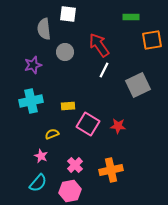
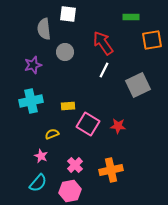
red arrow: moved 4 px right, 2 px up
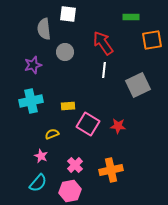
white line: rotated 21 degrees counterclockwise
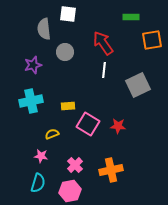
pink star: rotated 16 degrees counterclockwise
cyan semicircle: rotated 24 degrees counterclockwise
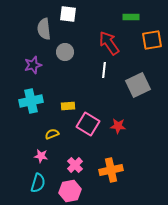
red arrow: moved 6 px right
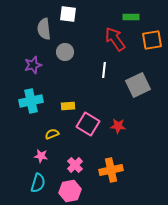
red arrow: moved 6 px right, 4 px up
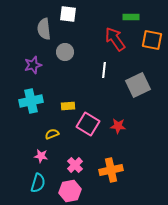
orange square: rotated 20 degrees clockwise
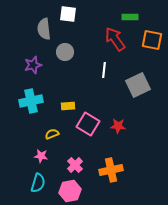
green rectangle: moved 1 px left
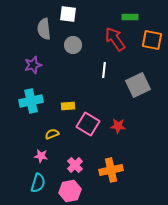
gray circle: moved 8 px right, 7 px up
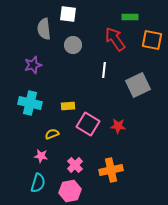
cyan cross: moved 1 px left, 2 px down; rotated 25 degrees clockwise
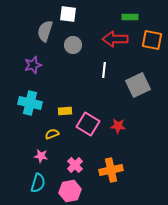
gray semicircle: moved 1 px right, 2 px down; rotated 25 degrees clockwise
red arrow: rotated 55 degrees counterclockwise
yellow rectangle: moved 3 px left, 5 px down
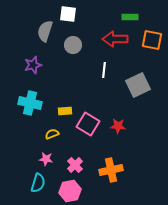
pink star: moved 5 px right, 3 px down
